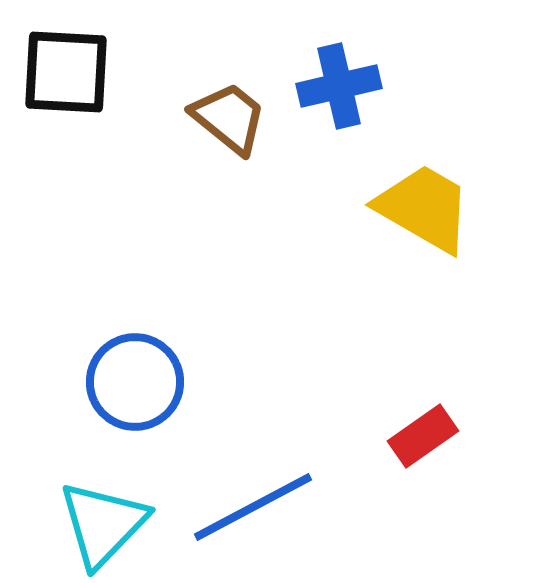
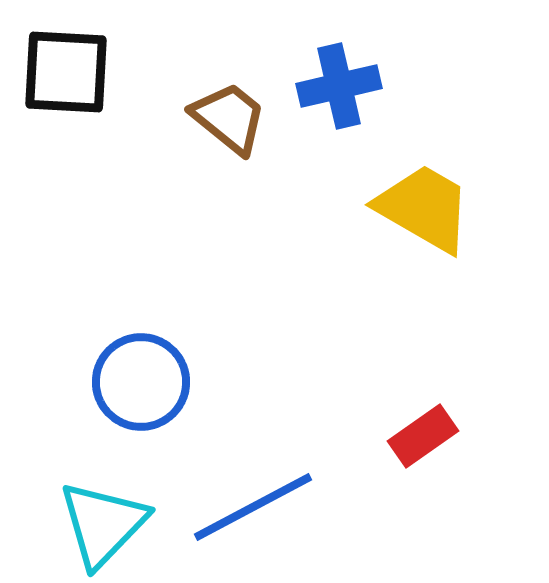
blue circle: moved 6 px right
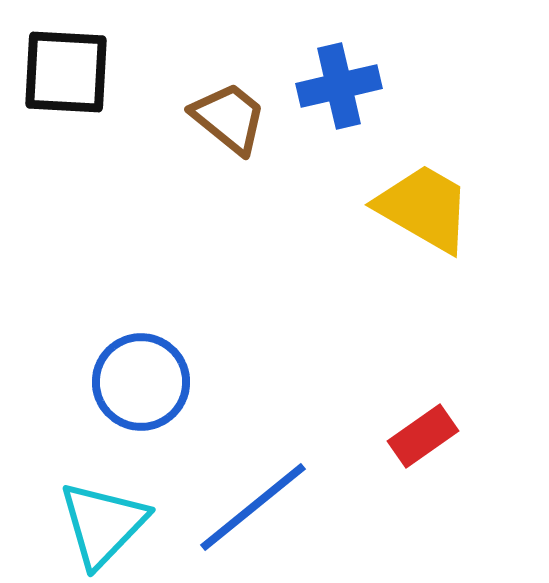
blue line: rotated 11 degrees counterclockwise
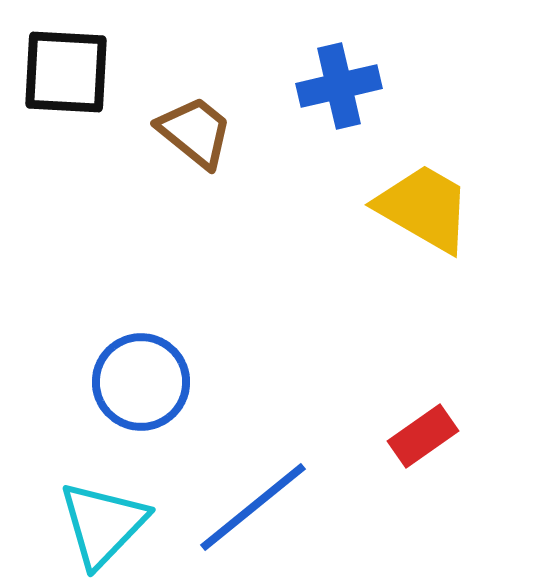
brown trapezoid: moved 34 px left, 14 px down
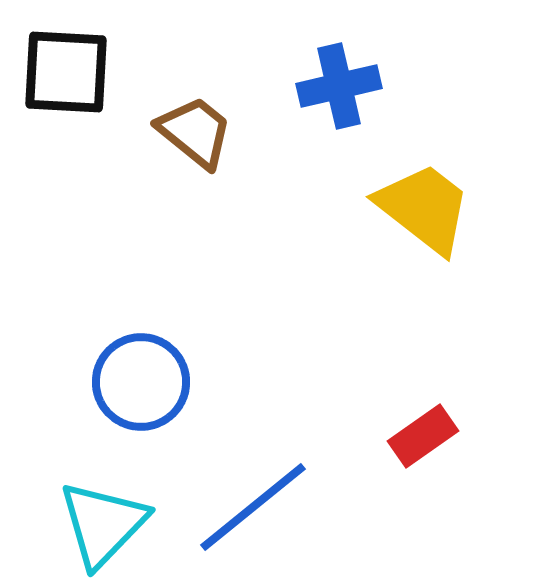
yellow trapezoid: rotated 8 degrees clockwise
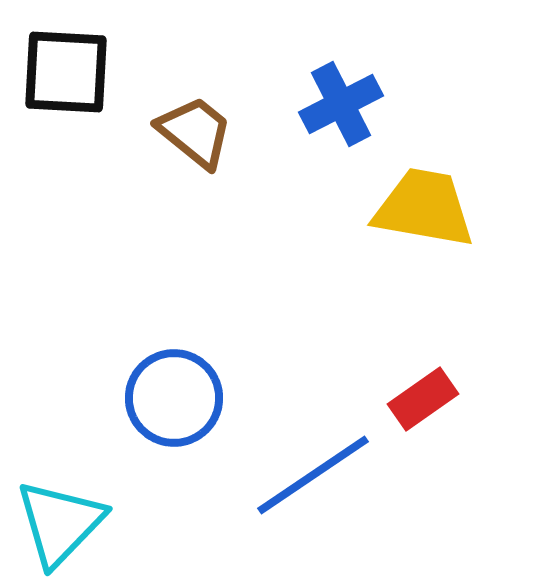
blue cross: moved 2 px right, 18 px down; rotated 14 degrees counterclockwise
yellow trapezoid: rotated 28 degrees counterclockwise
blue circle: moved 33 px right, 16 px down
red rectangle: moved 37 px up
blue line: moved 60 px right, 32 px up; rotated 5 degrees clockwise
cyan triangle: moved 43 px left, 1 px up
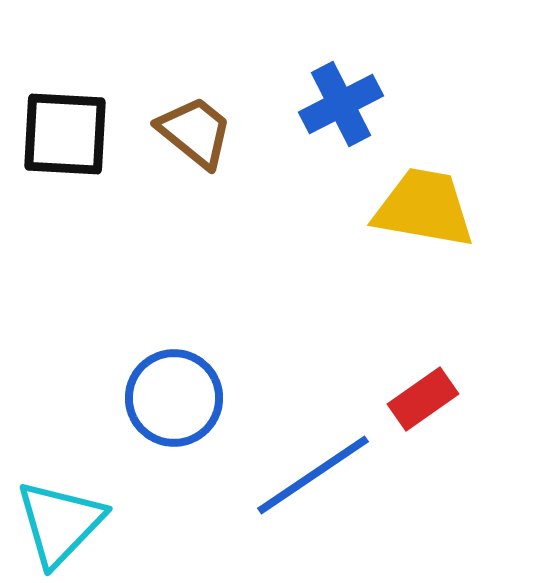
black square: moved 1 px left, 62 px down
